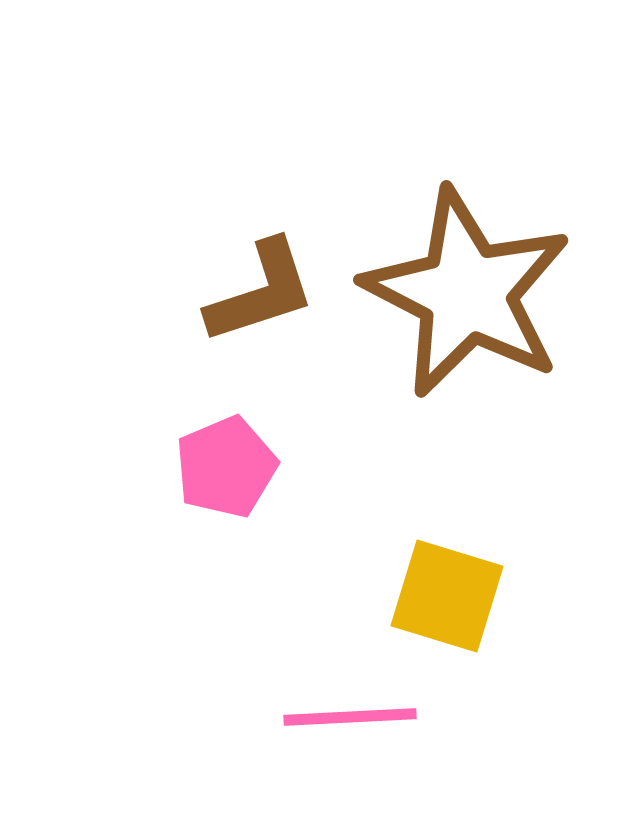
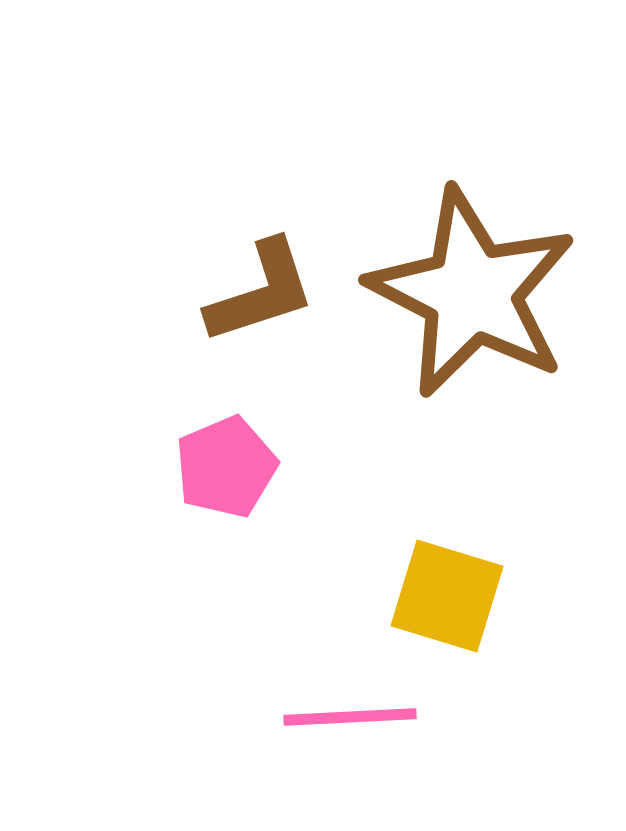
brown star: moved 5 px right
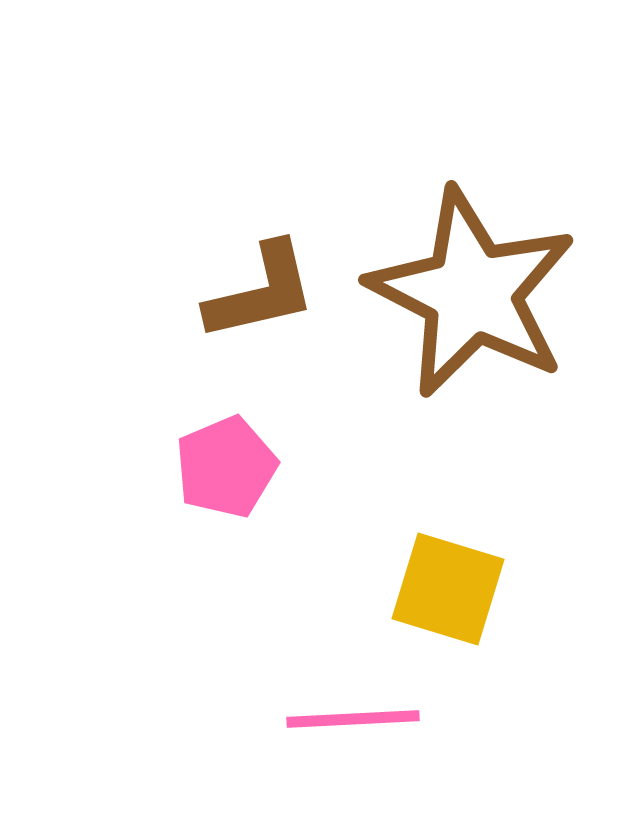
brown L-shape: rotated 5 degrees clockwise
yellow square: moved 1 px right, 7 px up
pink line: moved 3 px right, 2 px down
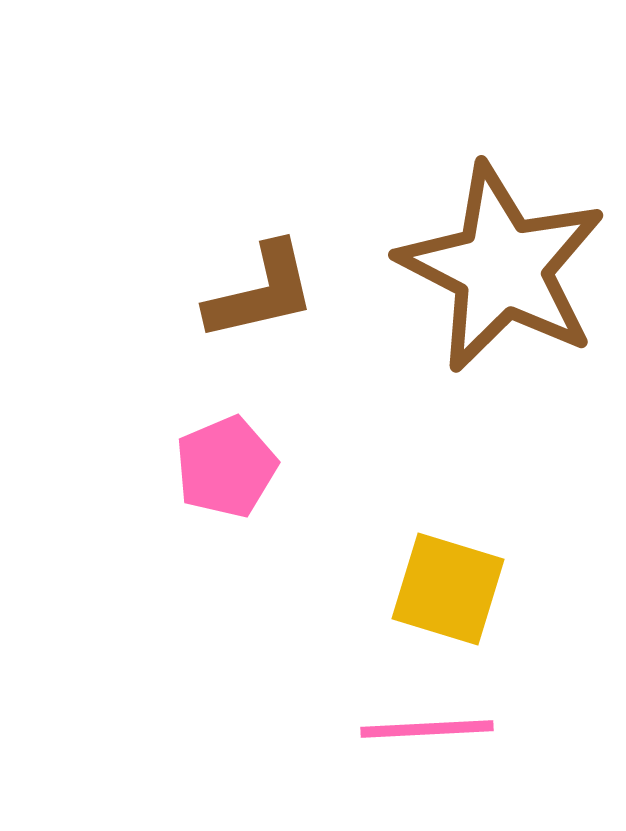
brown star: moved 30 px right, 25 px up
pink line: moved 74 px right, 10 px down
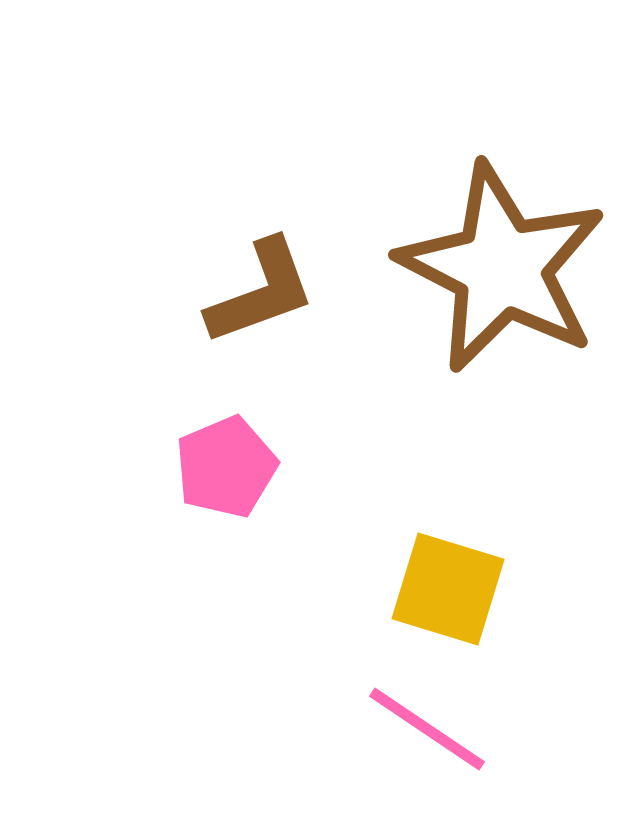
brown L-shape: rotated 7 degrees counterclockwise
pink line: rotated 37 degrees clockwise
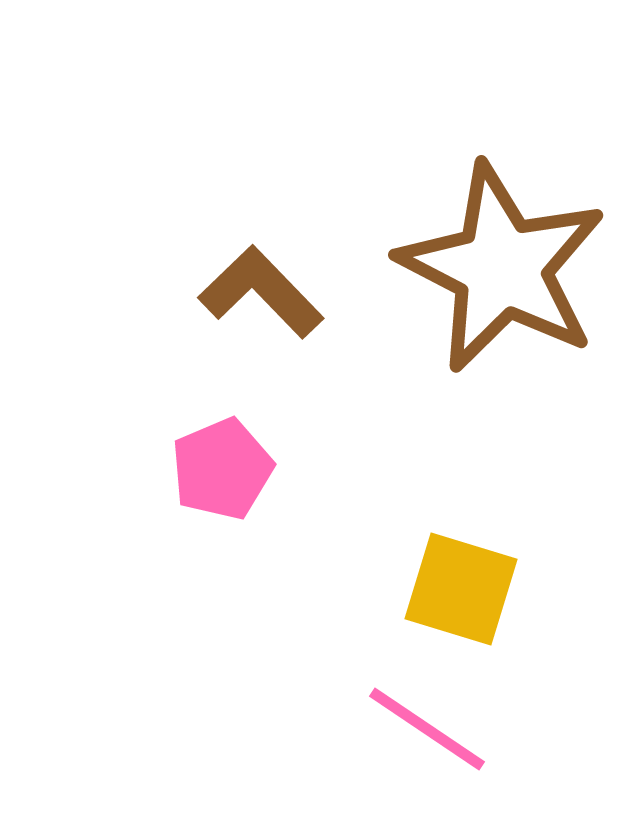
brown L-shape: rotated 114 degrees counterclockwise
pink pentagon: moved 4 px left, 2 px down
yellow square: moved 13 px right
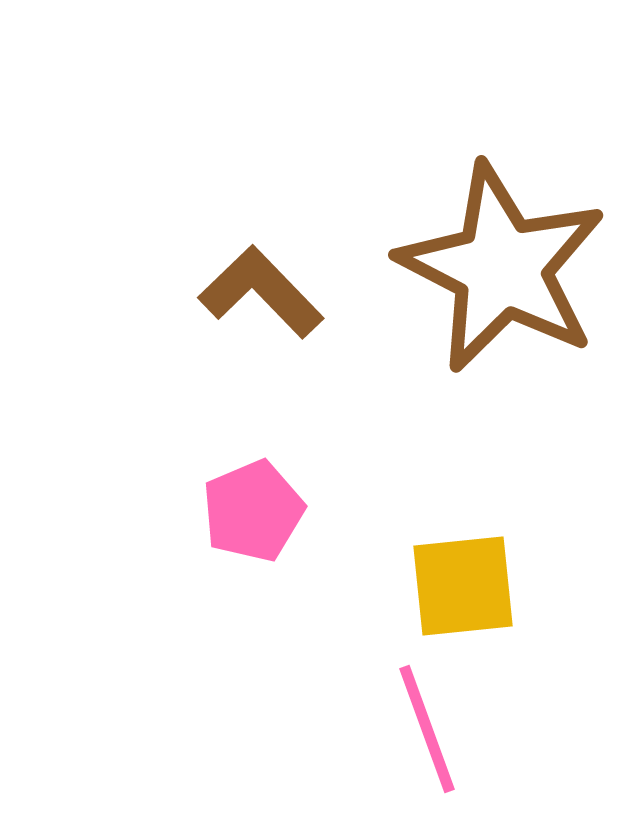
pink pentagon: moved 31 px right, 42 px down
yellow square: moved 2 px right, 3 px up; rotated 23 degrees counterclockwise
pink line: rotated 36 degrees clockwise
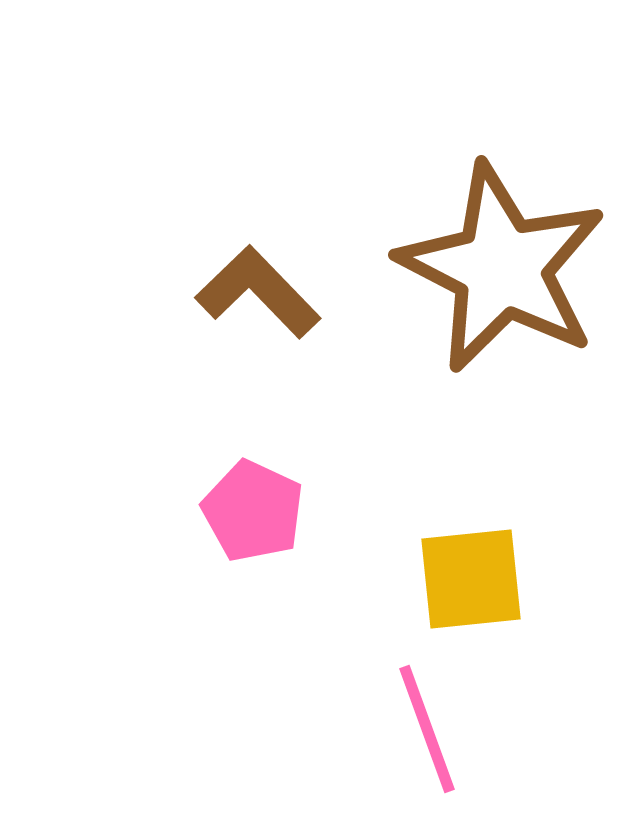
brown L-shape: moved 3 px left
pink pentagon: rotated 24 degrees counterclockwise
yellow square: moved 8 px right, 7 px up
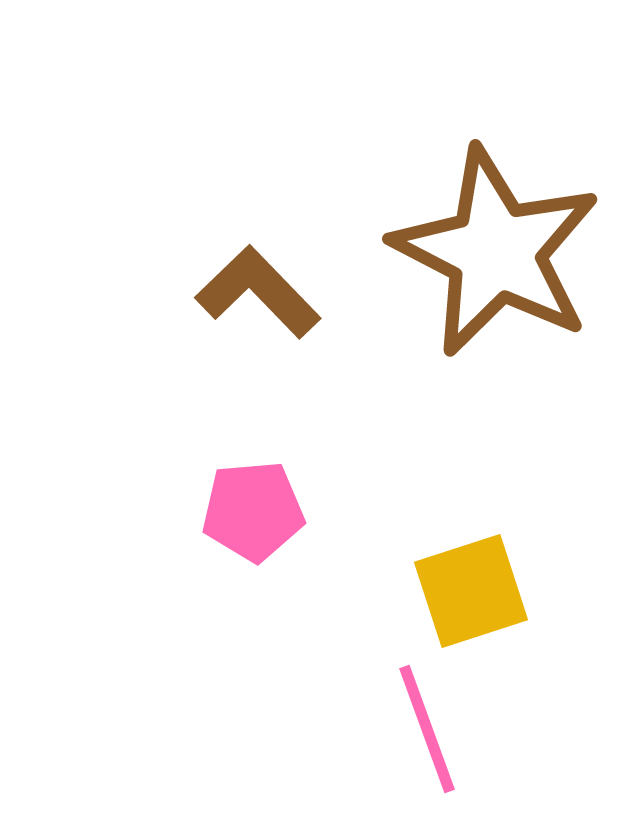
brown star: moved 6 px left, 16 px up
pink pentagon: rotated 30 degrees counterclockwise
yellow square: moved 12 px down; rotated 12 degrees counterclockwise
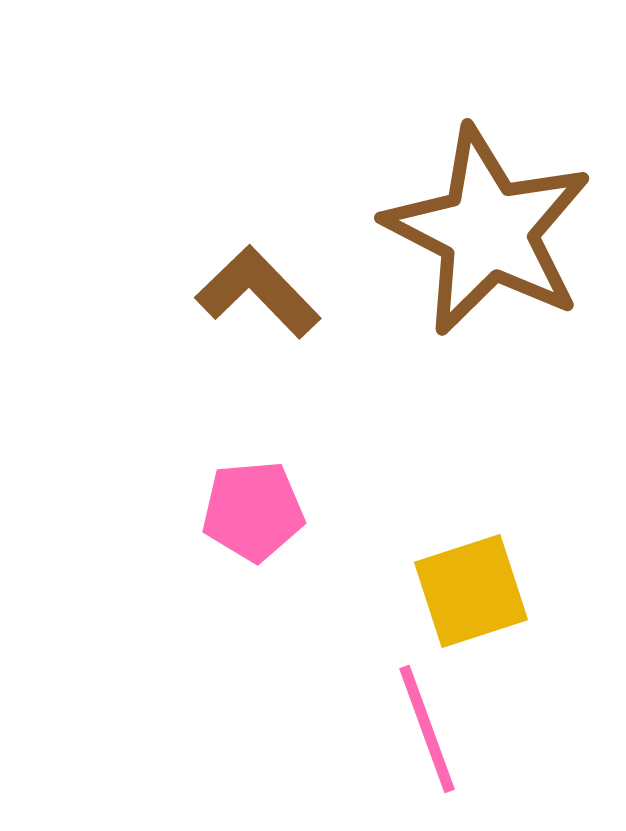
brown star: moved 8 px left, 21 px up
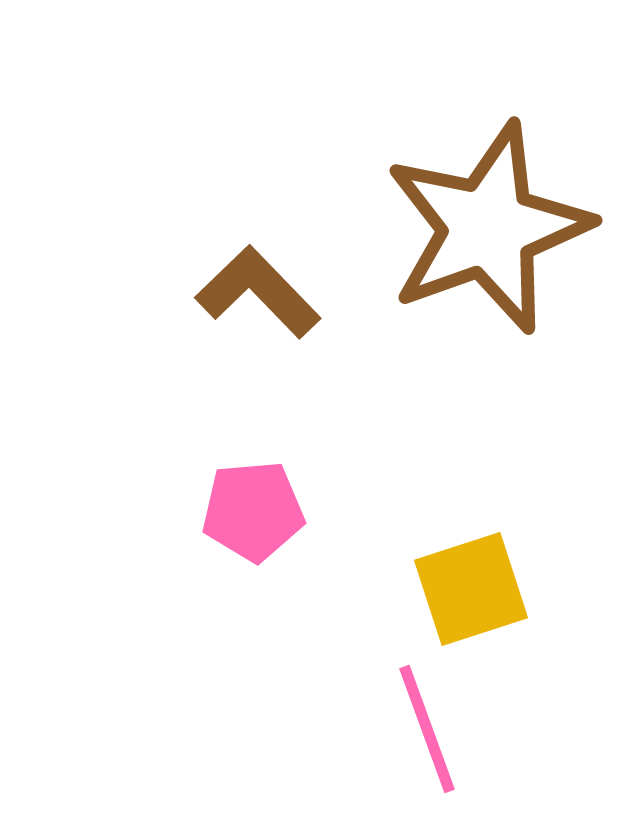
brown star: moved 3 px up; rotated 25 degrees clockwise
yellow square: moved 2 px up
